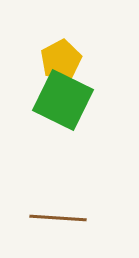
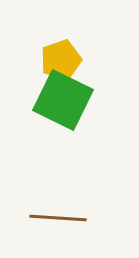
yellow pentagon: rotated 9 degrees clockwise
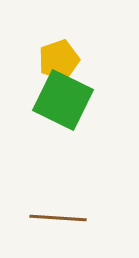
yellow pentagon: moved 2 px left
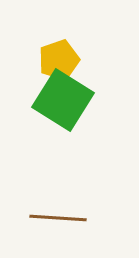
green square: rotated 6 degrees clockwise
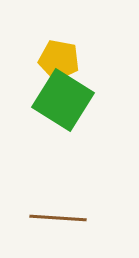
yellow pentagon: rotated 30 degrees clockwise
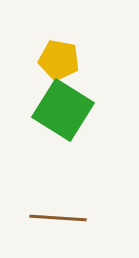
green square: moved 10 px down
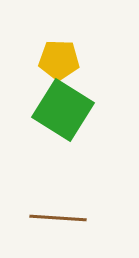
yellow pentagon: rotated 9 degrees counterclockwise
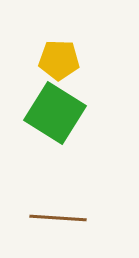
green square: moved 8 px left, 3 px down
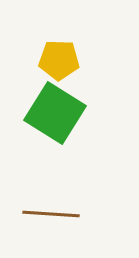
brown line: moved 7 px left, 4 px up
